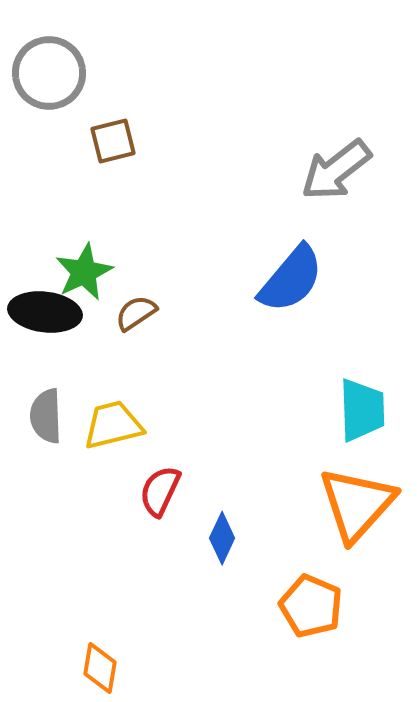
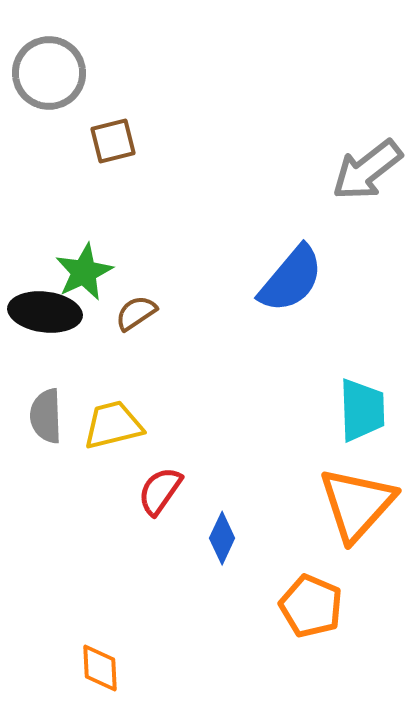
gray arrow: moved 31 px right
red semicircle: rotated 10 degrees clockwise
orange diamond: rotated 12 degrees counterclockwise
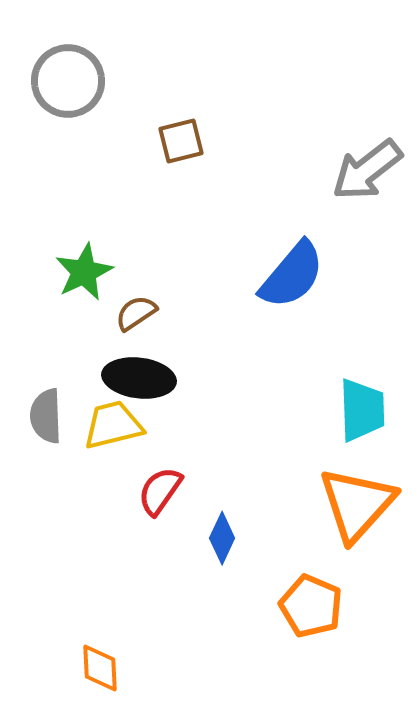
gray circle: moved 19 px right, 8 px down
brown square: moved 68 px right
blue semicircle: moved 1 px right, 4 px up
black ellipse: moved 94 px right, 66 px down
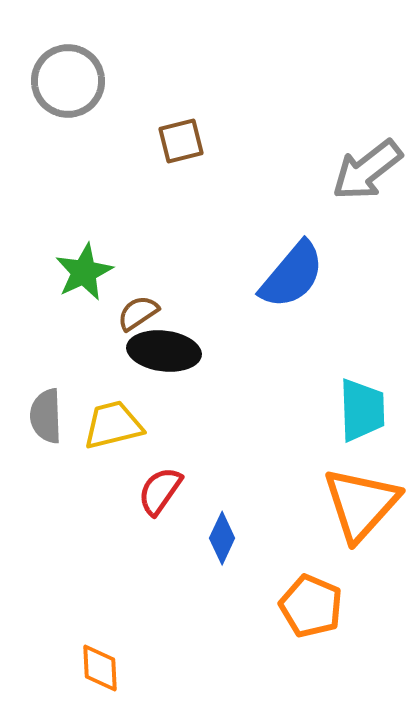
brown semicircle: moved 2 px right
black ellipse: moved 25 px right, 27 px up
orange triangle: moved 4 px right
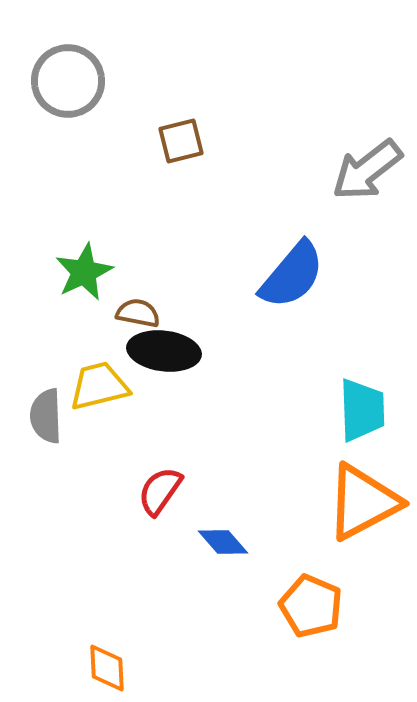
brown semicircle: rotated 45 degrees clockwise
yellow trapezoid: moved 14 px left, 39 px up
orange triangle: moved 2 px right, 2 px up; rotated 20 degrees clockwise
blue diamond: moved 1 px right, 4 px down; rotated 66 degrees counterclockwise
orange diamond: moved 7 px right
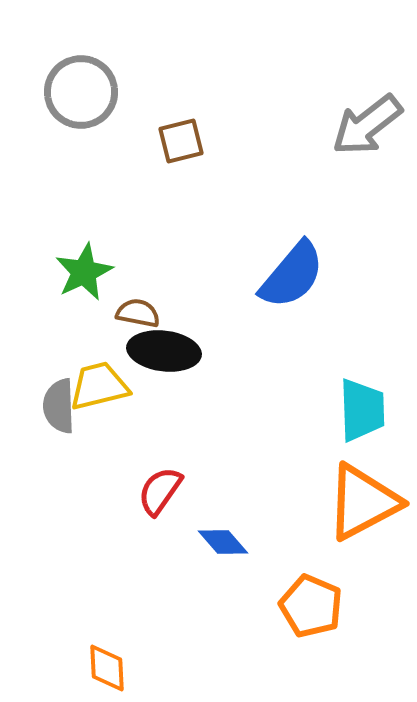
gray circle: moved 13 px right, 11 px down
gray arrow: moved 45 px up
gray semicircle: moved 13 px right, 10 px up
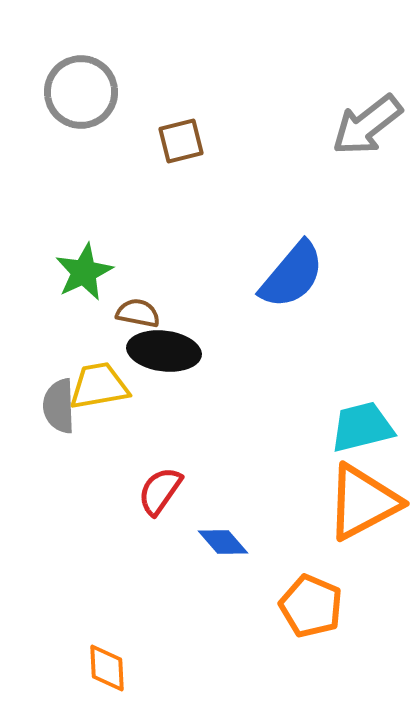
yellow trapezoid: rotated 4 degrees clockwise
cyan trapezoid: moved 17 px down; rotated 102 degrees counterclockwise
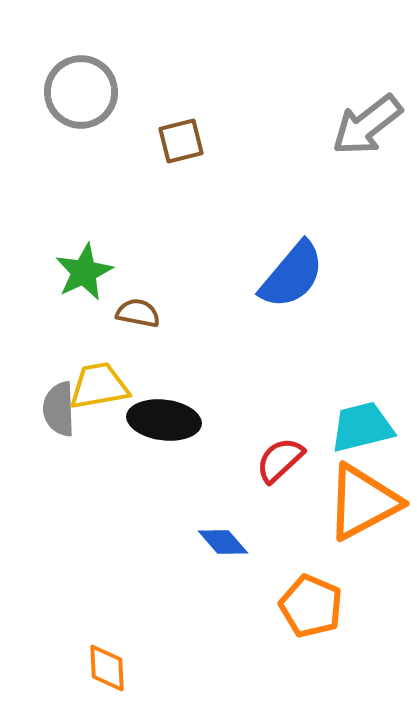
black ellipse: moved 69 px down
gray semicircle: moved 3 px down
red semicircle: moved 120 px right, 31 px up; rotated 12 degrees clockwise
